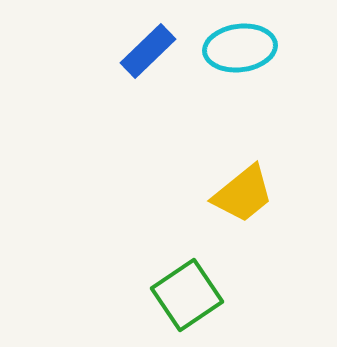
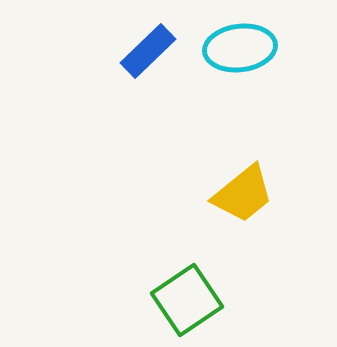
green square: moved 5 px down
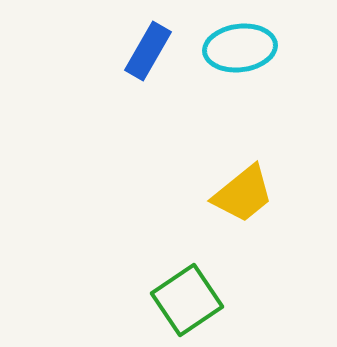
blue rectangle: rotated 16 degrees counterclockwise
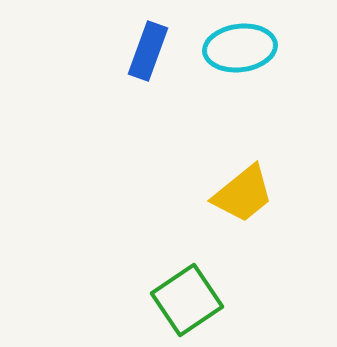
blue rectangle: rotated 10 degrees counterclockwise
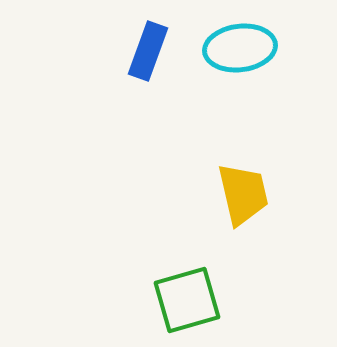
yellow trapezoid: rotated 64 degrees counterclockwise
green square: rotated 18 degrees clockwise
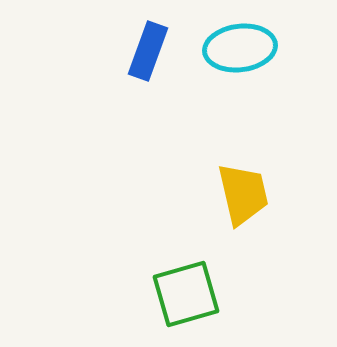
green square: moved 1 px left, 6 px up
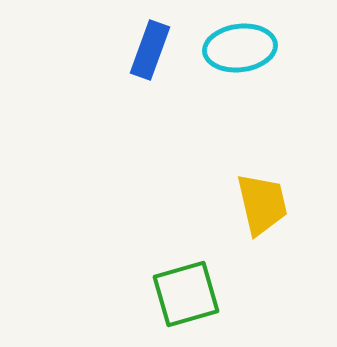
blue rectangle: moved 2 px right, 1 px up
yellow trapezoid: moved 19 px right, 10 px down
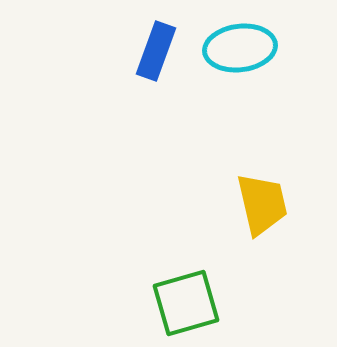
blue rectangle: moved 6 px right, 1 px down
green square: moved 9 px down
